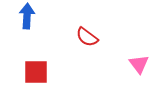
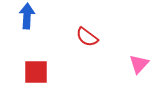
pink triangle: rotated 20 degrees clockwise
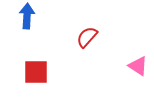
red semicircle: rotated 95 degrees clockwise
pink triangle: moved 1 px left, 2 px down; rotated 40 degrees counterclockwise
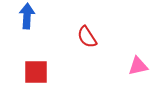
red semicircle: rotated 75 degrees counterclockwise
pink triangle: rotated 45 degrees counterclockwise
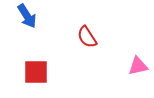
blue arrow: rotated 145 degrees clockwise
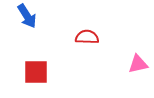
red semicircle: rotated 125 degrees clockwise
pink triangle: moved 2 px up
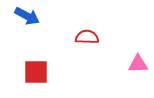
blue arrow: rotated 30 degrees counterclockwise
pink triangle: rotated 10 degrees clockwise
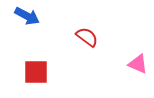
red semicircle: rotated 35 degrees clockwise
pink triangle: rotated 25 degrees clockwise
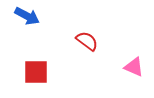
red semicircle: moved 4 px down
pink triangle: moved 4 px left, 3 px down
